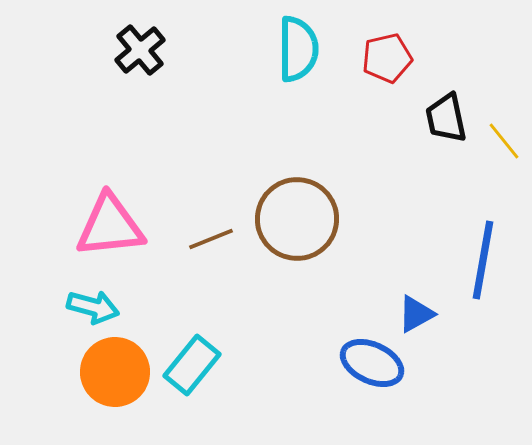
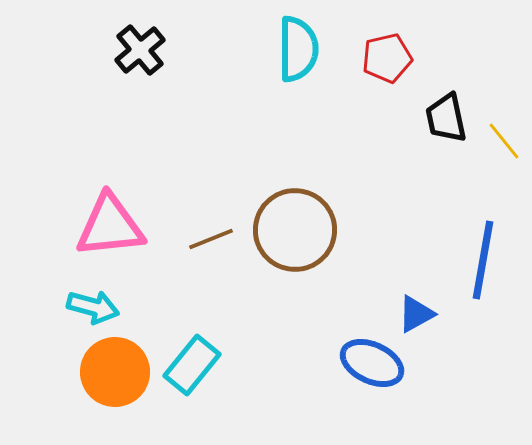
brown circle: moved 2 px left, 11 px down
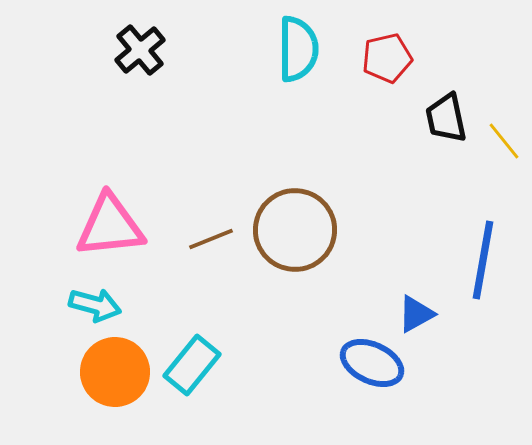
cyan arrow: moved 2 px right, 2 px up
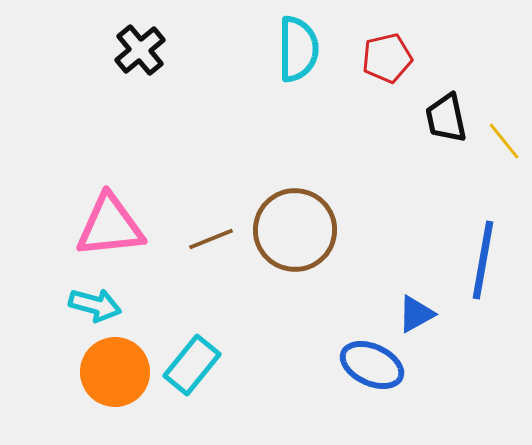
blue ellipse: moved 2 px down
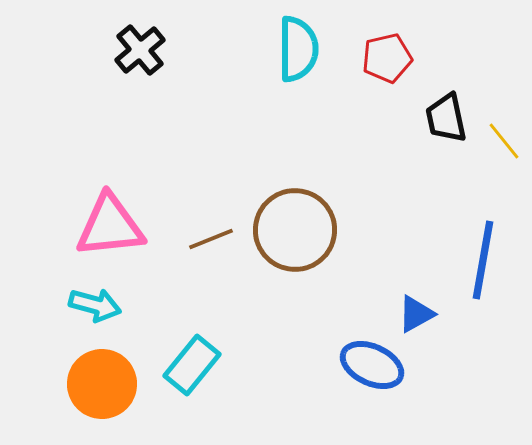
orange circle: moved 13 px left, 12 px down
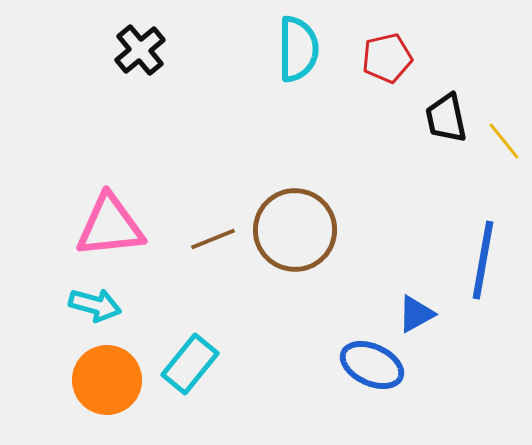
brown line: moved 2 px right
cyan rectangle: moved 2 px left, 1 px up
orange circle: moved 5 px right, 4 px up
